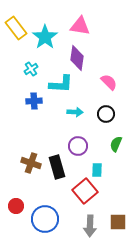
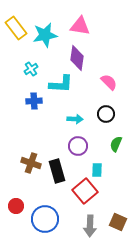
cyan star: moved 2 px up; rotated 25 degrees clockwise
cyan arrow: moved 7 px down
black rectangle: moved 4 px down
brown square: rotated 24 degrees clockwise
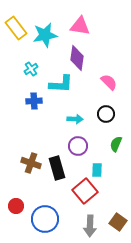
black rectangle: moved 3 px up
brown square: rotated 12 degrees clockwise
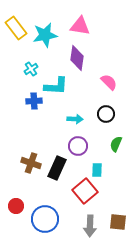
cyan L-shape: moved 5 px left, 2 px down
black rectangle: rotated 40 degrees clockwise
brown square: rotated 30 degrees counterclockwise
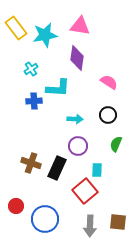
pink semicircle: rotated 12 degrees counterclockwise
cyan L-shape: moved 2 px right, 2 px down
black circle: moved 2 px right, 1 px down
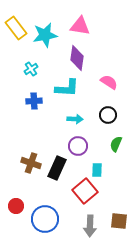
cyan L-shape: moved 9 px right
brown square: moved 1 px right, 1 px up
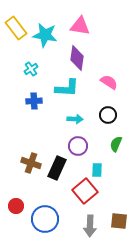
cyan star: rotated 20 degrees clockwise
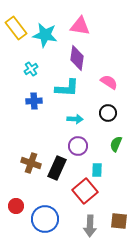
black circle: moved 2 px up
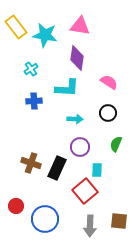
yellow rectangle: moved 1 px up
purple circle: moved 2 px right, 1 px down
